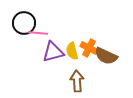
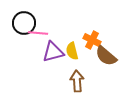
orange cross: moved 3 px right, 8 px up
brown semicircle: rotated 15 degrees clockwise
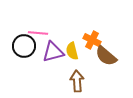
black circle: moved 23 px down
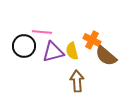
pink line: moved 4 px right, 1 px up
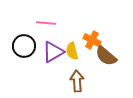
pink line: moved 4 px right, 9 px up
purple triangle: rotated 15 degrees counterclockwise
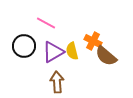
pink line: rotated 24 degrees clockwise
orange cross: moved 1 px right, 1 px down
brown arrow: moved 20 px left, 1 px down
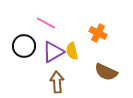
orange cross: moved 5 px right, 8 px up
brown semicircle: moved 16 px down; rotated 15 degrees counterclockwise
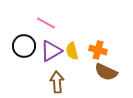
orange cross: moved 17 px down; rotated 12 degrees counterclockwise
purple triangle: moved 2 px left, 1 px up
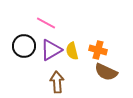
purple triangle: moved 1 px up
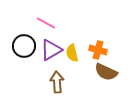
yellow semicircle: moved 2 px down
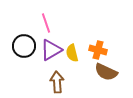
pink line: rotated 42 degrees clockwise
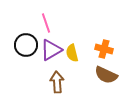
black circle: moved 2 px right, 1 px up
orange cross: moved 6 px right, 1 px up
brown semicircle: moved 3 px down
